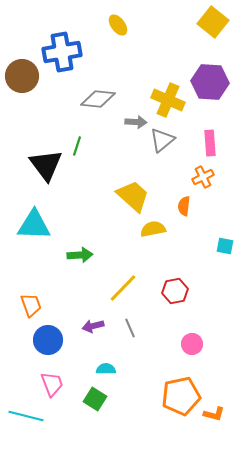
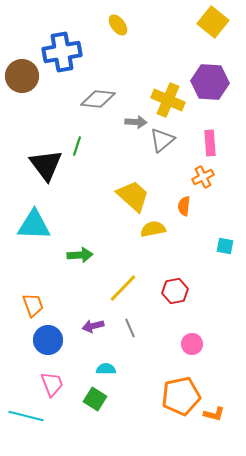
orange trapezoid: moved 2 px right
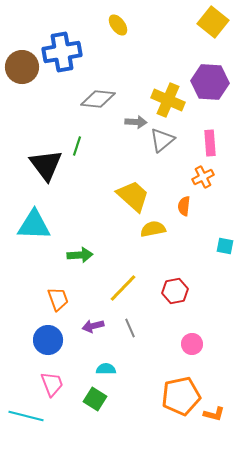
brown circle: moved 9 px up
orange trapezoid: moved 25 px right, 6 px up
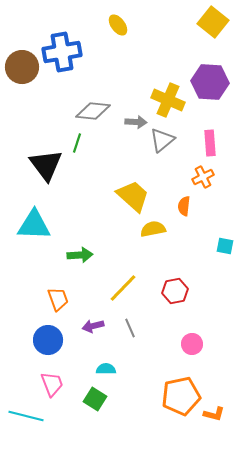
gray diamond: moved 5 px left, 12 px down
green line: moved 3 px up
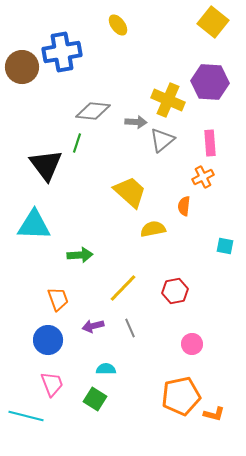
yellow trapezoid: moved 3 px left, 4 px up
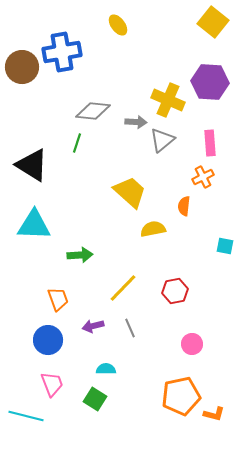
black triangle: moved 14 px left; rotated 21 degrees counterclockwise
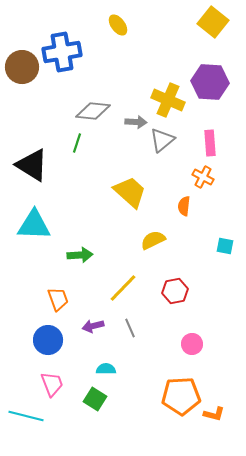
orange cross: rotated 35 degrees counterclockwise
yellow semicircle: moved 11 px down; rotated 15 degrees counterclockwise
orange pentagon: rotated 9 degrees clockwise
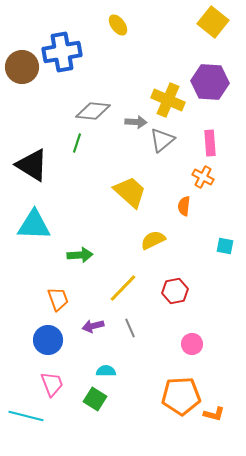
cyan semicircle: moved 2 px down
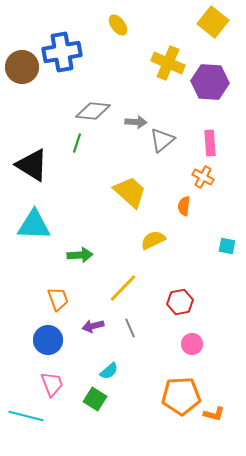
yellow cross: moved 37 px up
cyan square: moved 2 px right
red hexagon: moved 5 px right, 11 px down
cyan semicircle: moved 3 px right; rotated 138 degrees clockwise
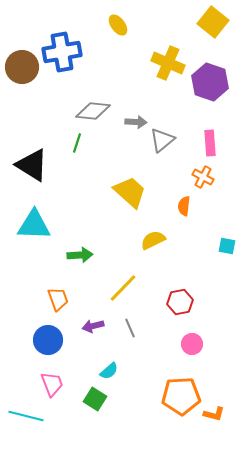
purple hexagon: rotated 15 degrees clockwise
